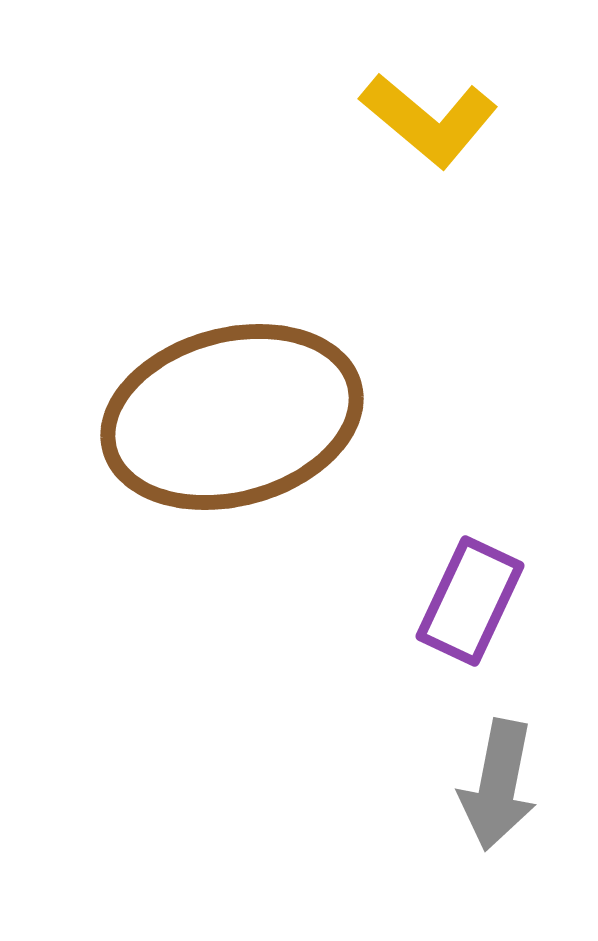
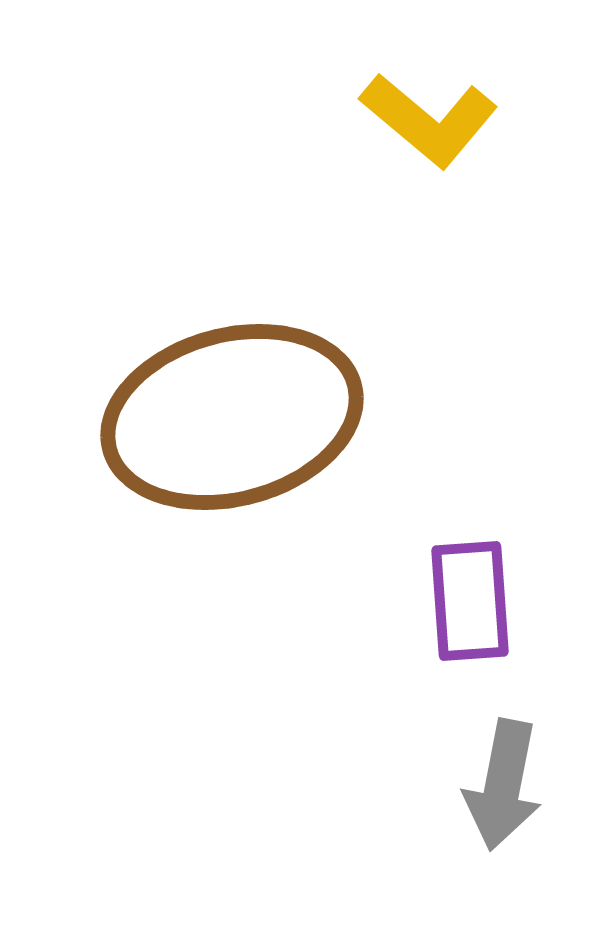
purple rectangle: rotated 29 degrees counterclockwise
gray arrow: moved 5 px right
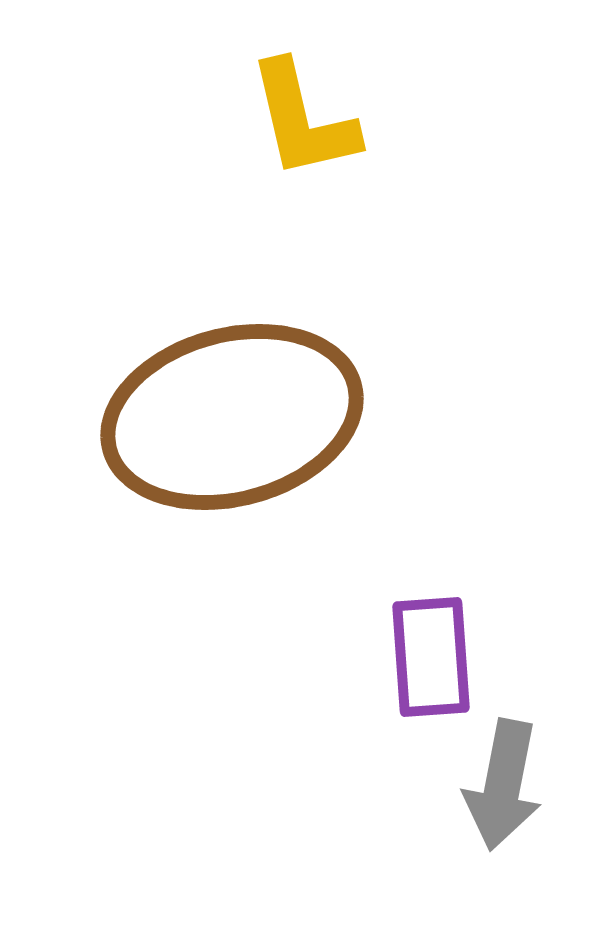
yellow L-shape: moved 126 px left; rotated 37 degrees clockwise
purple rectangle: moved 39 px left, 56 px down
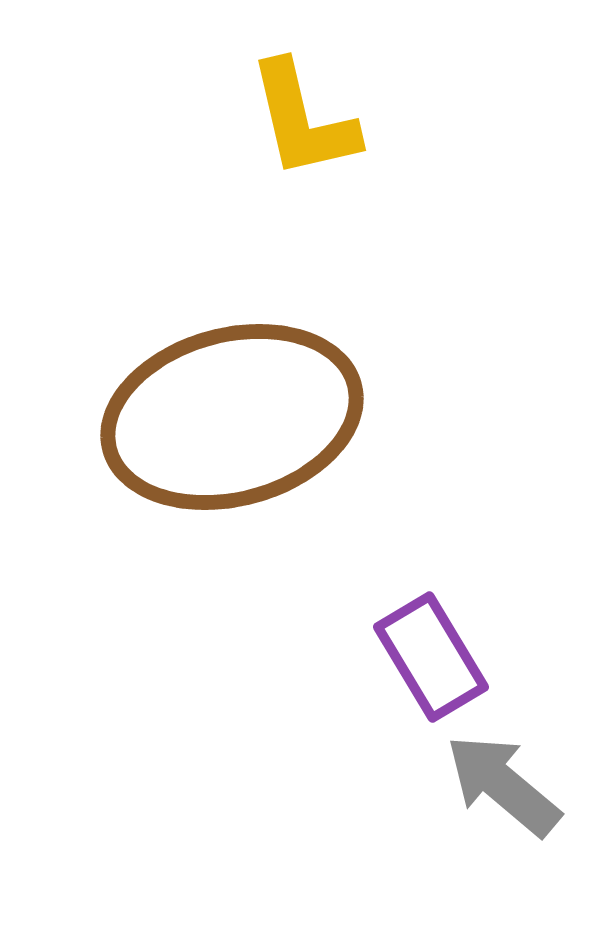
purple rectangle: rotated 27 degrees counterclockwise
gray arrow: rotated 119 degrees clockwise
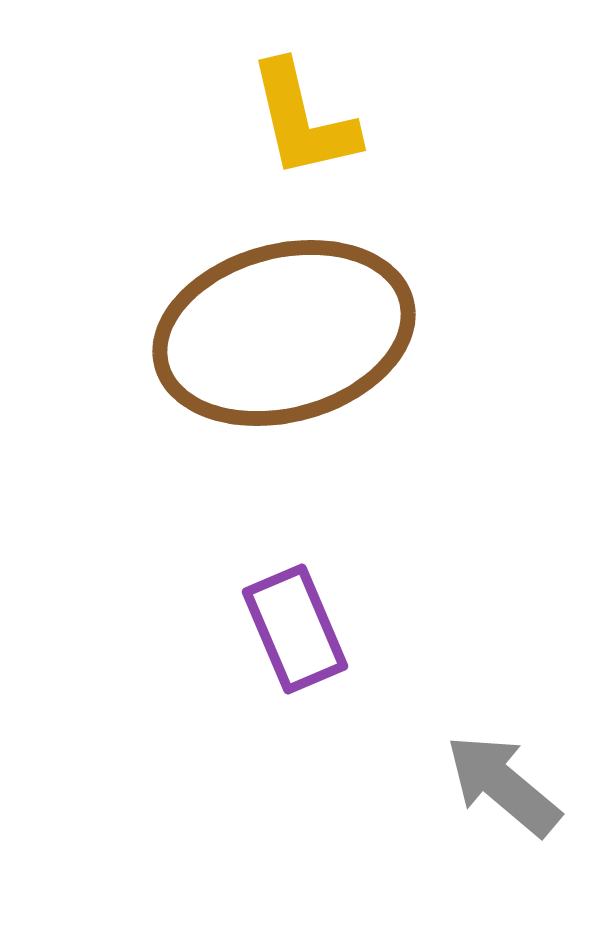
brown ellipse: moved 52 px right, 84 px up
purple rectangle: moved 136 px left, 28 px up; rotated 8 degrees clockwise
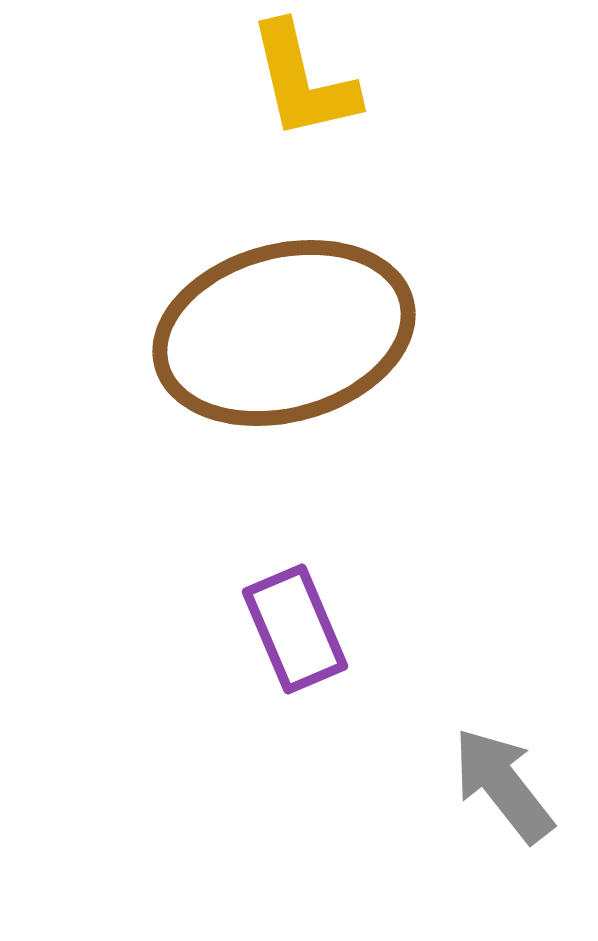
yellow L-shape: moved 39 px up
gray arrow: rotated 12 degrees clockwise
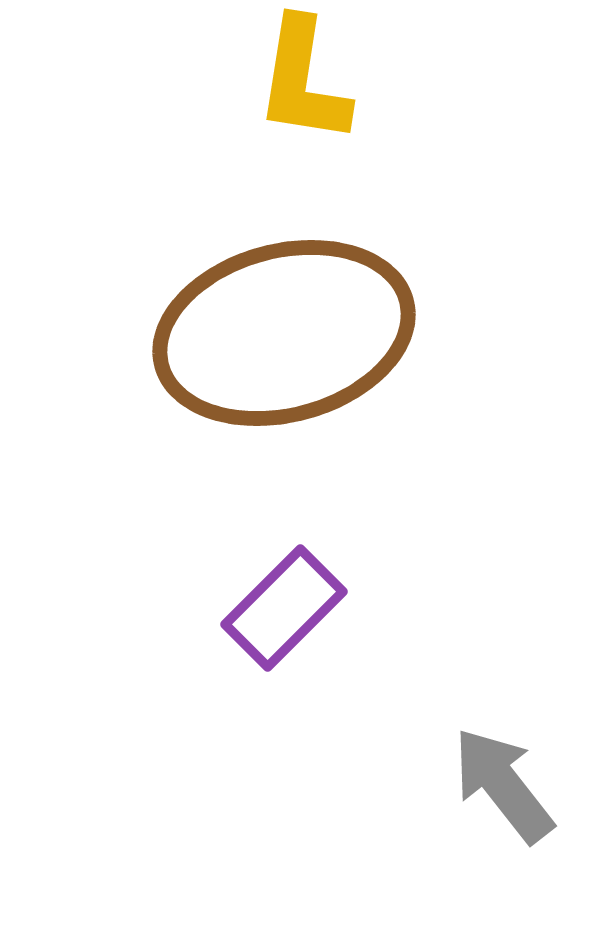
yellow L-shape: rotated 22 degrees clockwise
purple rectangle: moved 11 px left, 21 px up; rotated 68 degrees clockwise
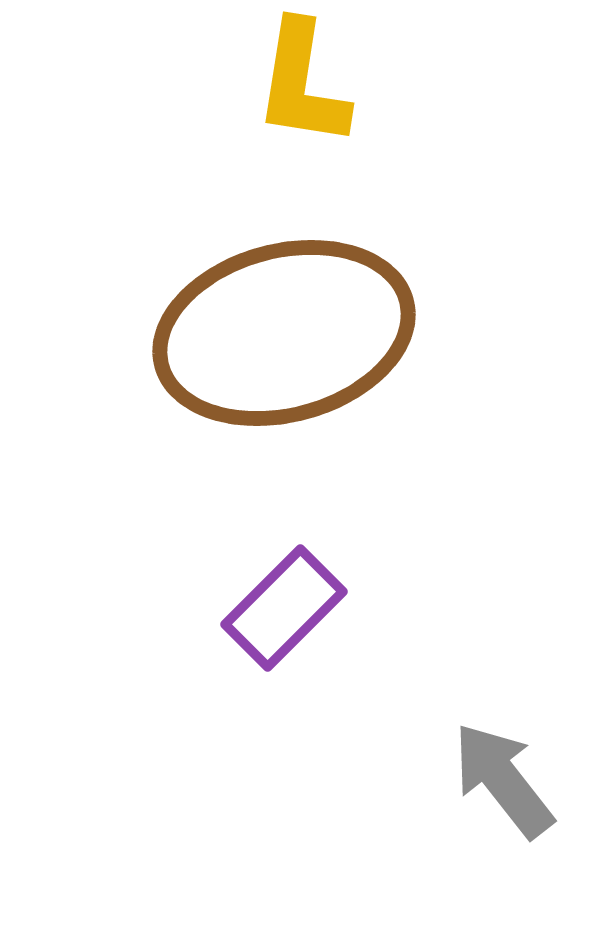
yellow L-shape: moved 1 px left, 3 px down
gray arrow: moved 5 px up
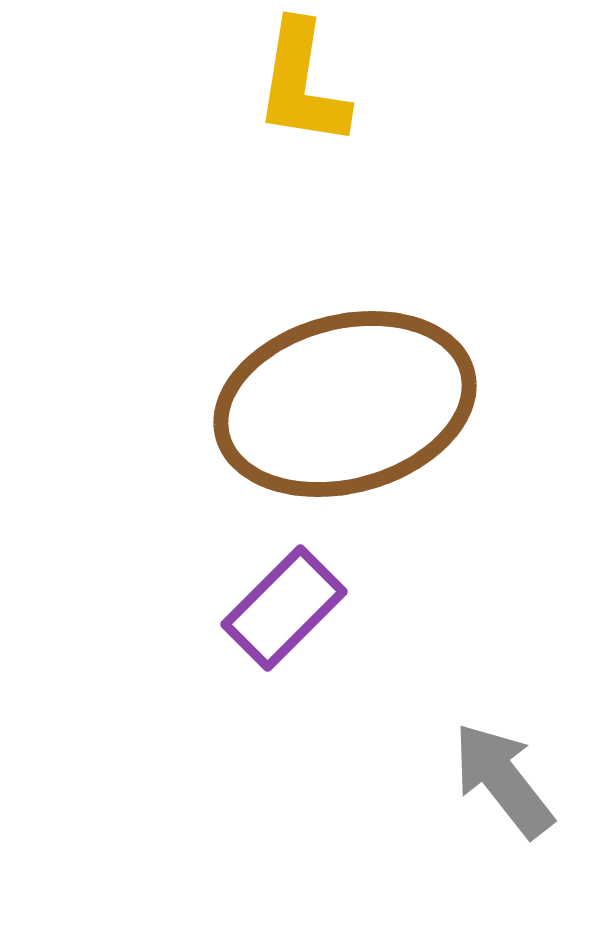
brown ellipse: moved 61 px right, 71 px down
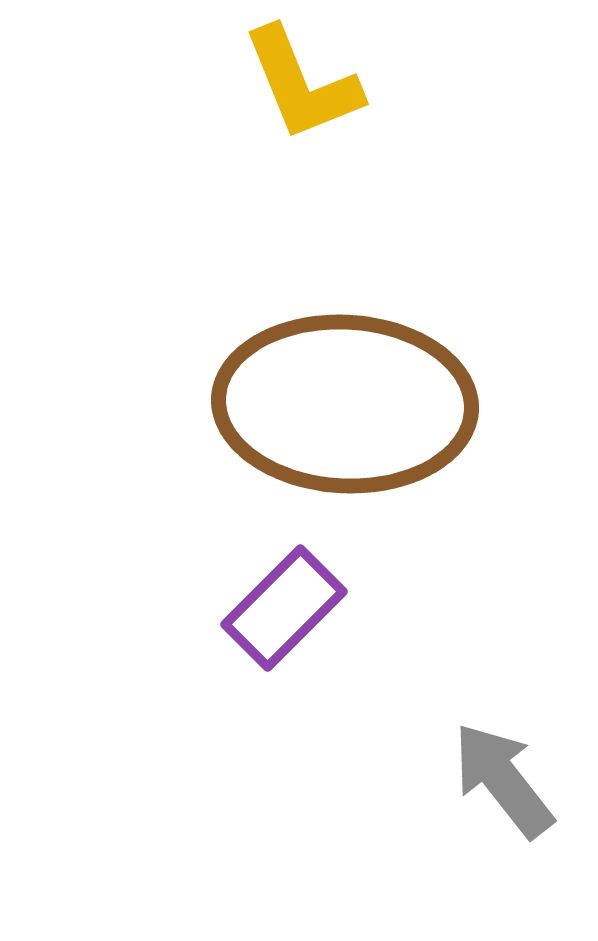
yellow L-shape: rotated 31 degrees counterclockwise
brown ellipse: rotated 18 degrees clockwise
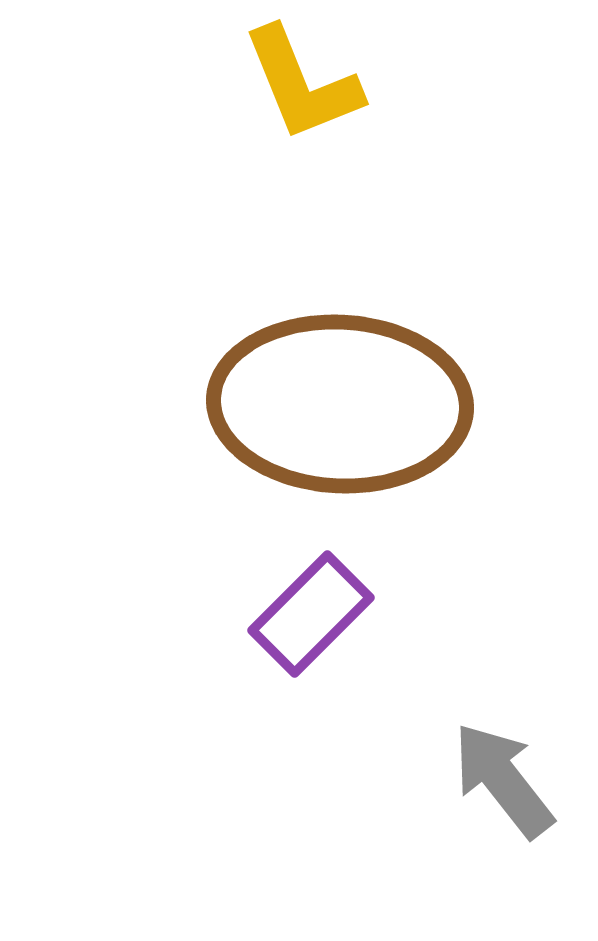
brown ellipse: moved 5 px left
purple rectangle: moved 27 px right, 6 px down
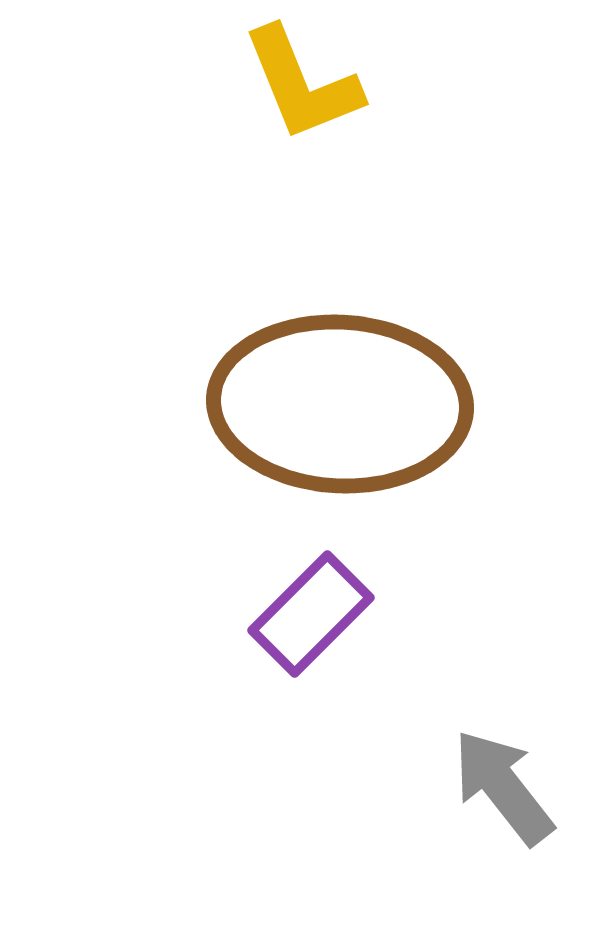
gray arrow: moved 7 px down
